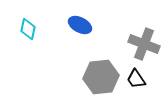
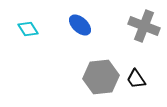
blue ellipse: rotated 15 degrees clockwise
cyan diamond: rotated 45 degrees counterclockwise
gray cross: moved 18 px up
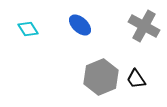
gray cross: rotated 8 degrees clockwise
gray hexagon: rotated 16 degrees counterclockwise
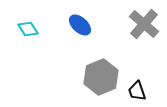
gray cross: moved 2 px up; rotated 12 degrees clockwise
black trapezoid: moved 1 px right, 12 px down; rotated 15 degrees clockwise
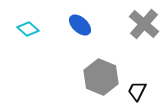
cyan diamond: rotated 15 degrees counterclockwise
gray hexagon: rotated 16 degrees counterclockwise
black trapezoid: rotated 45 degrees clockwise
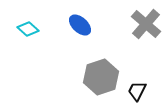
gray cross: moved 2 px right
gray hexagon: rotated 20 degrees clockwise
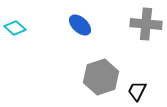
gray cross: rotated 36 degrees counterclockwise
cyan diamond: moved 13 px left, 1 px up
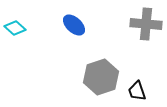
blue ellipse: moved 6 px left
black trapezoid: rotated 45 degrees counterclockwise
